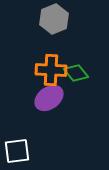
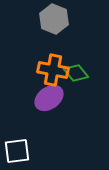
gray hexagon: rotated 16 degrees counterclockwise
orange cross: moved 2 px right; rotated 8 degrees clockwise
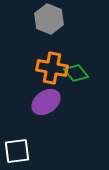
gray hexagon: moved 5 px left
orange cross: moved 1 px left, 2 px up
purple ellipse: moved 3 px left, 4 px down
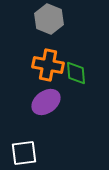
orange cross: moved 4 px left, 3 px up
green diamond: rotated 35 degrees clockwise
white square: moved 7 px right, 2 px down
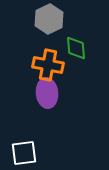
gray hexagon: rotated 12 degrees clockwise
green diamond: moved 25 px up
purple ellipse: moved 1 px right, 9 px up; rotated 60 degrees counterclockwise
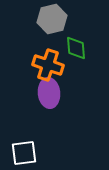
gray hexagon: moved 3 px right; rotated 12 degrees clockwise
orange cross: rotated 8 degrees clockwise
purple ellipse: moved 2 px right
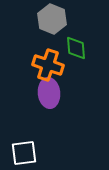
gray hexagon: rotated 24 degrees counterclockwise
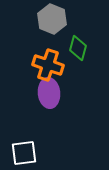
green diamond: moved 2 px right; rotated 20 degrees clockwise
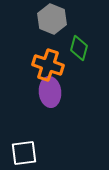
green diamond: moved 1 px right
purple ellipse: moved 1 px right, 1 px up
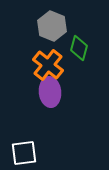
gray hexagon: moved 7 px down
orange cross: rotated 20 degrees clockwise
